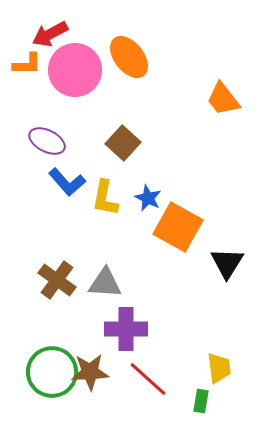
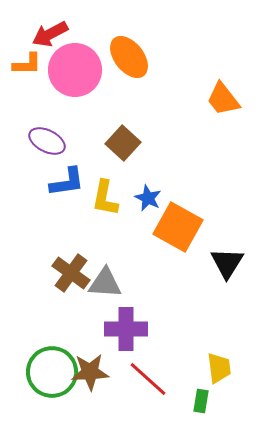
blue L-shape: rotated 57 degrees counterclockwise
brown cross: moved 14 px right, 7 px up
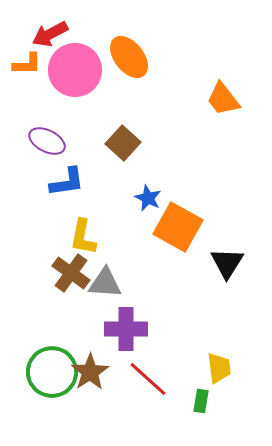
yellow L-shape: moved 22 px left, 39 px down
brown star: rotated 30 degrees counterclockwise
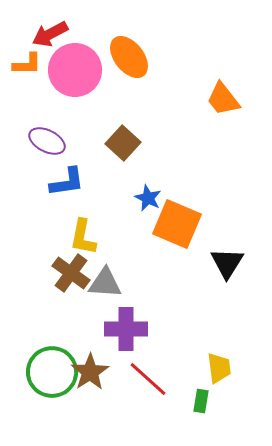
orange square: moved 1 px left, 3 px up; rotated 6 degrees counterclockwise
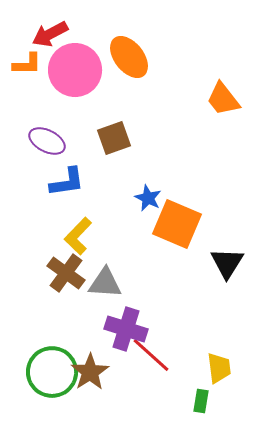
brown square: moved 9 px left, 5 px up; rotated 28 degrees clockwise
yellow L-shape: moved 5 px left, 1 px up; rotated 33 degrees clockwise
brown cross: moved 5 px left
purple cross: rotated 18 degrees clockwise
red line: moved 3 px right, 24 px up
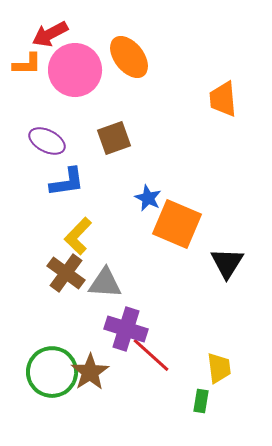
orange trapezoid: rotated 33 degrees clockwise
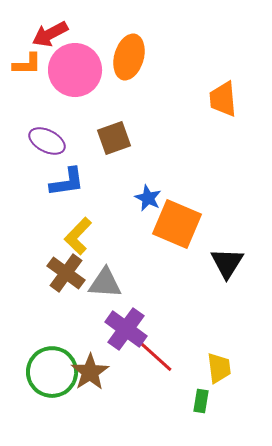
orange ellipse: rotated 54 degrees clockwise
purple cross: rotated 18 degrees clockwise
red line: moved 3 px right
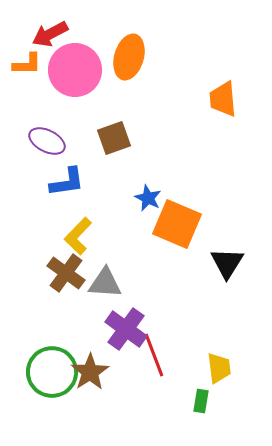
red line: rotated 27 degrees clockwise
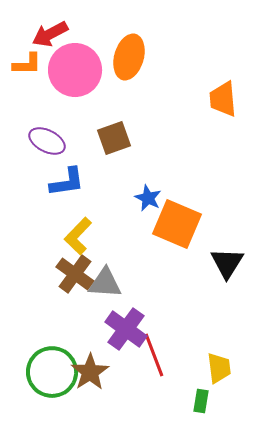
brown cross: moved 9 px right, 1 px down
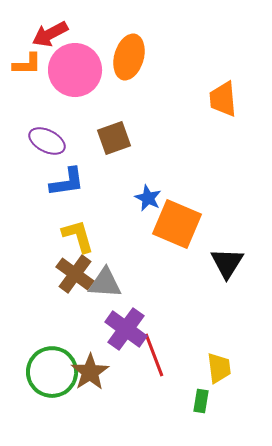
yellow L-shape: rotated 120 degrees clockwise
